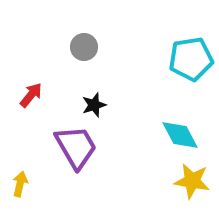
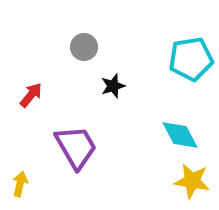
black star: moved 19 px right, 19 px up
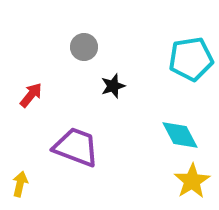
purple trapezoid: rotated 39 degrees counterclockwise
yellow star: rotated 30 degrees clockwise
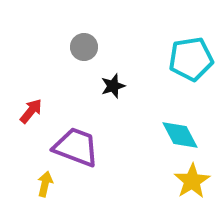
red arrow: moved 16 px down
yellow arrow: moved 25 px right
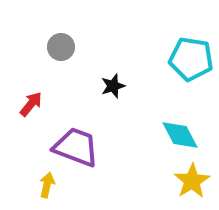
gray circle: moved 23 px left
cyan pentagon: rotated 18 degrees clockwise
red arrow: moved 7 px up
yellow arrow: moved 2 px right, 1 px down
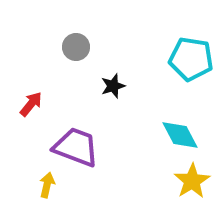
gray circle: moved 15 px right
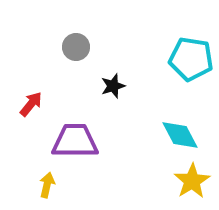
purple trapezoid: moved 1 px left, 6 px up; rotated 21 degrees counterclockwise
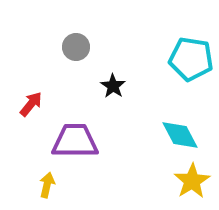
black star: rotated 20 degrees counterclockwise
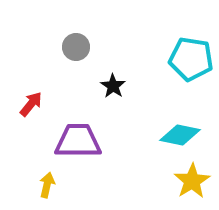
cyan diamond: rotated 51 degrees counterclockwise
purple trapezoid: moved 3 px right
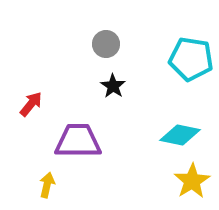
gray circle: moved 30 px right, 3 px up
